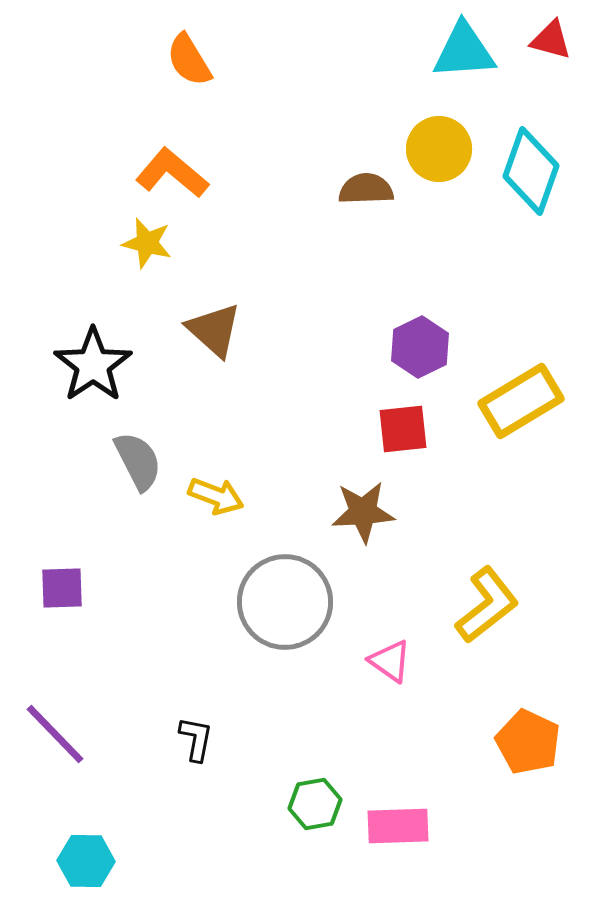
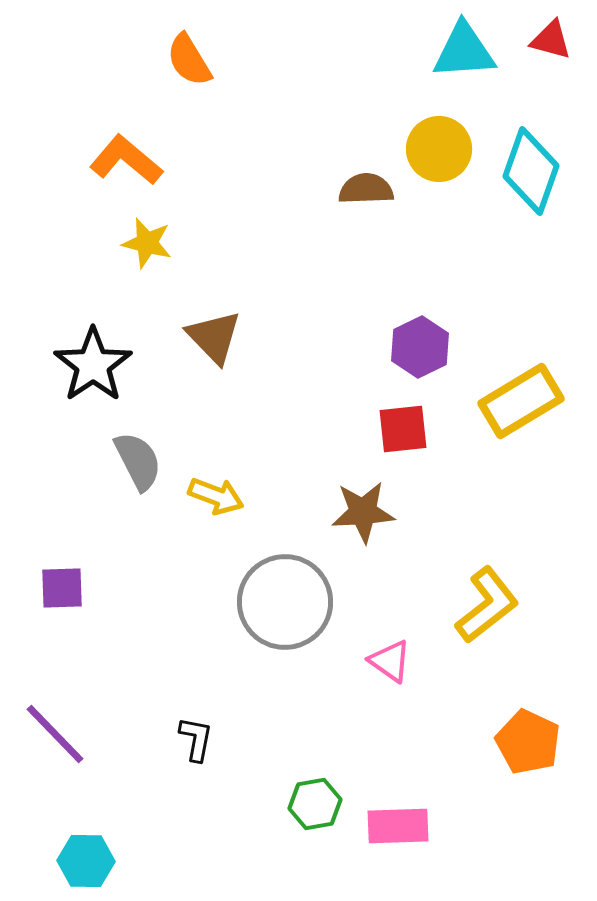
orange L-shape: moved 46 px left, 13 px up
brown triangle: moved 7 px down; rotated 4 degrees clockwise
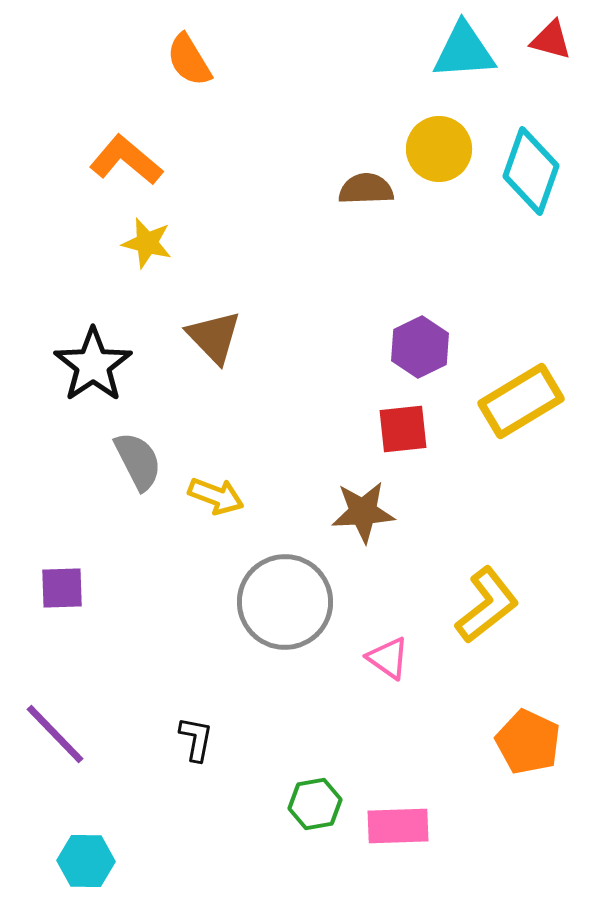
pink triangle: moved 2 px left, 3 px up
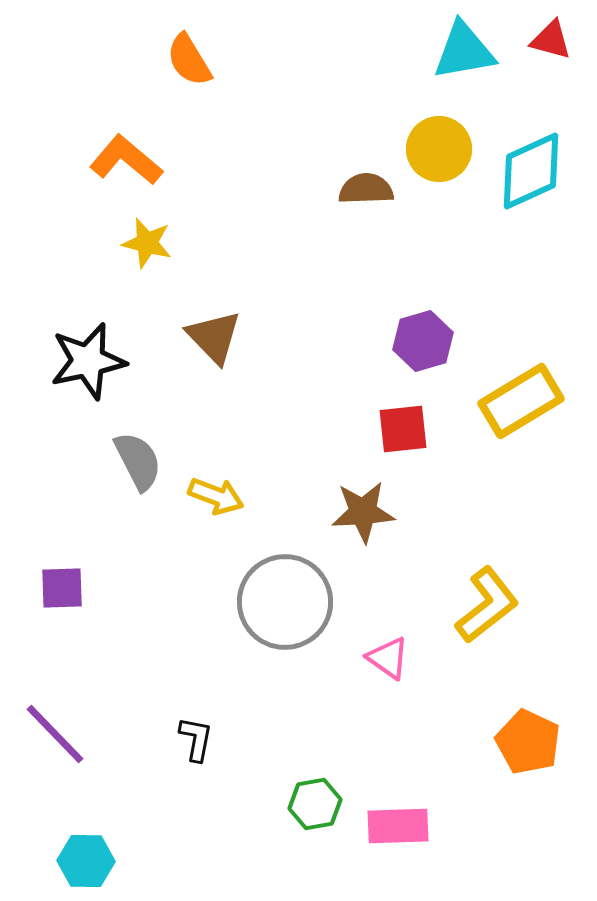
cyan triangle: rotated 6 degrees counterclockwise
cyan diamond: rotated 46 degrees clockwise
purple hexagon: moved 3 px right, 6 px up; rotated 10 degrees clockwise
black star: moved 5 px left, 4 px up; rotated 22 degrees clockwise
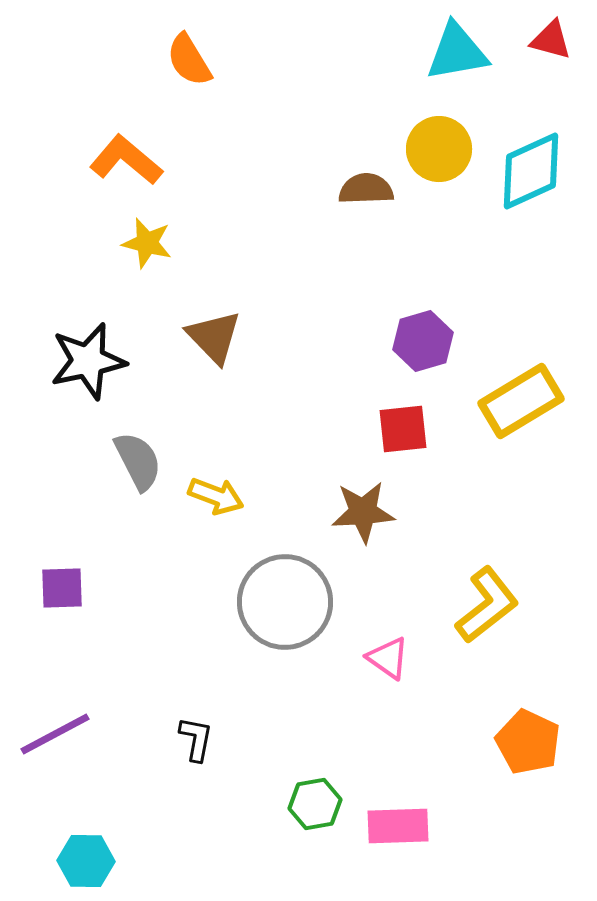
cyan triangle: moved 7 px left, 1 px down
purple line: rotated 74 degrees counterclockwise
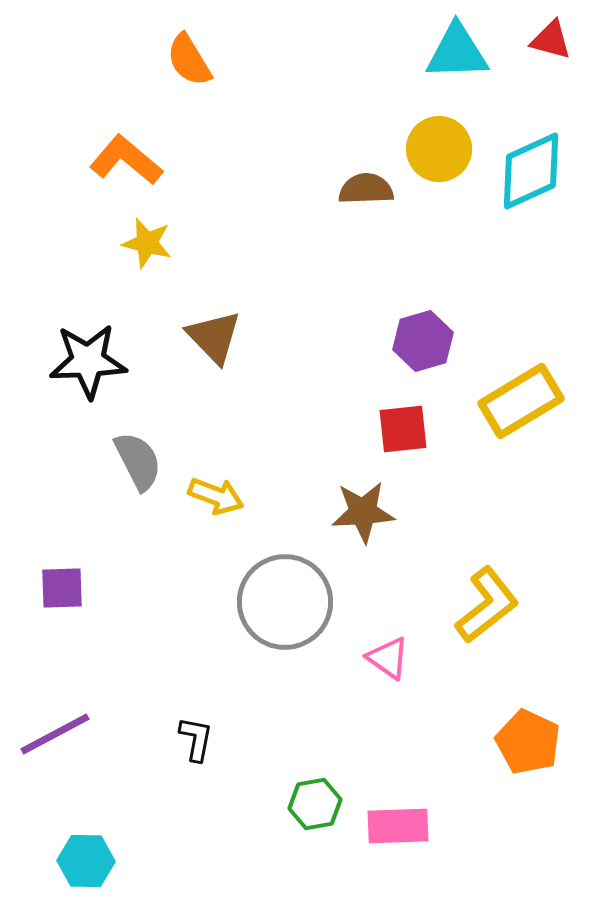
cyan triangle: rotated 8 degrees clockwise
black star: rotated 10 degrees clockwise
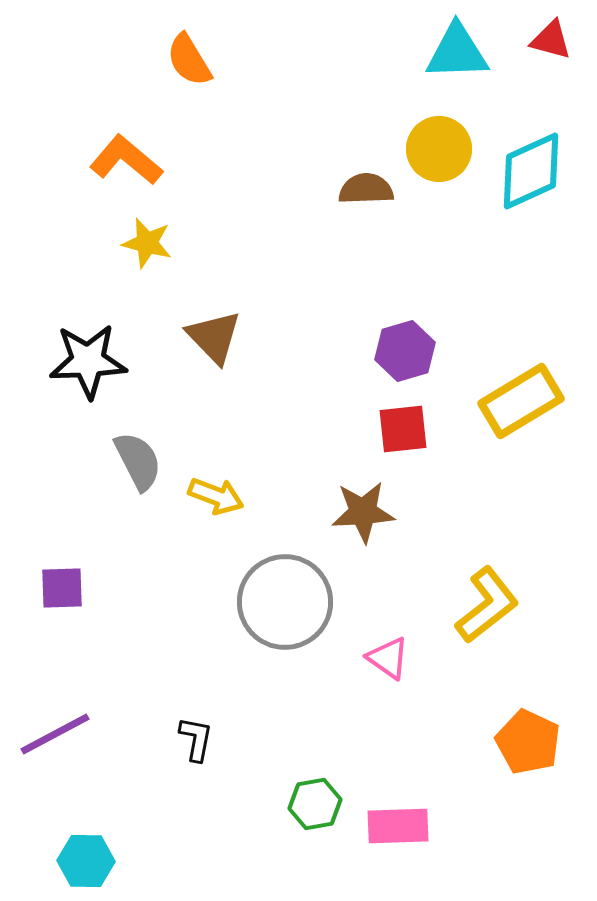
purple hexagon: moved 18 px left, 10 px down
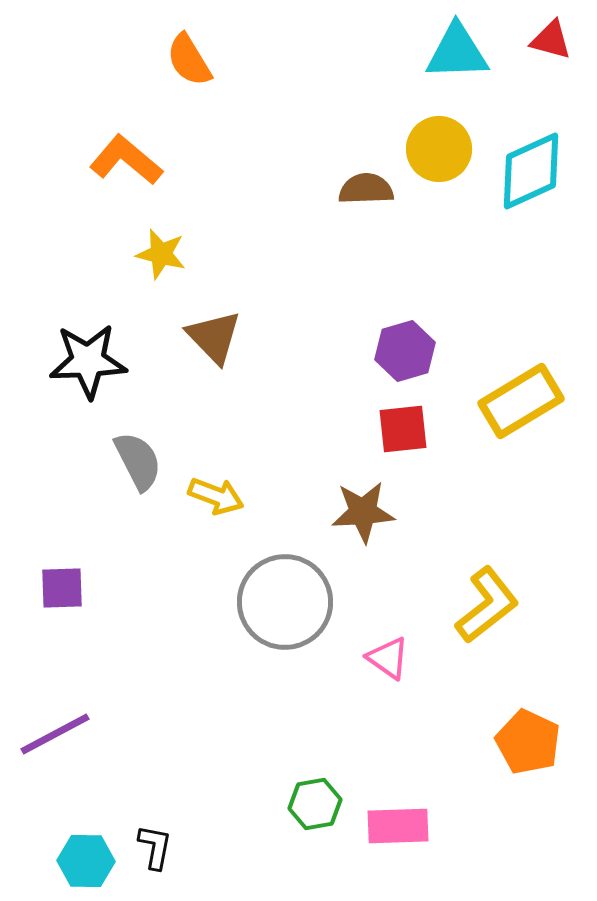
yellow star: moved 14 px right, 11 px down
black L-shape: moved 41 px left, 108 px down
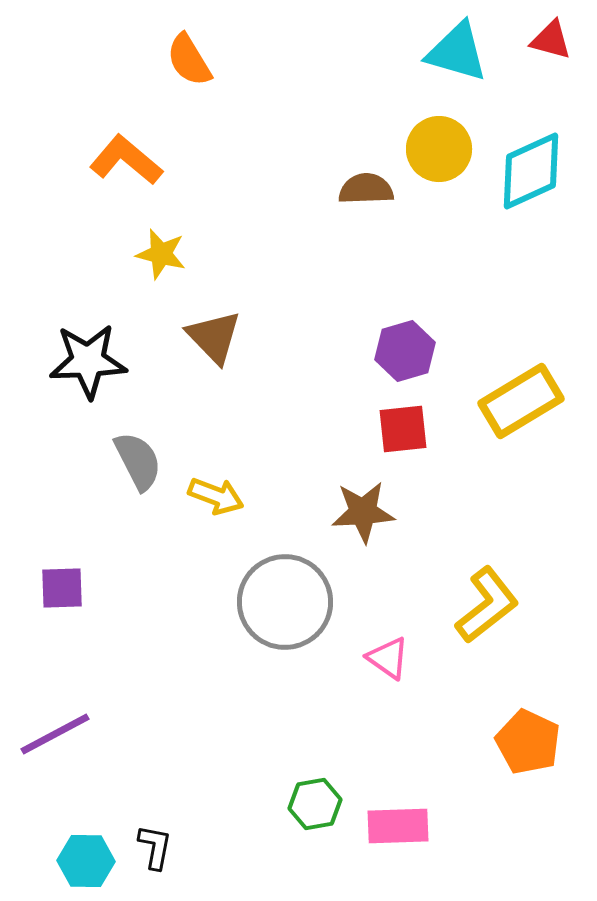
cyan triangle: rotated 18 degrees clockwise
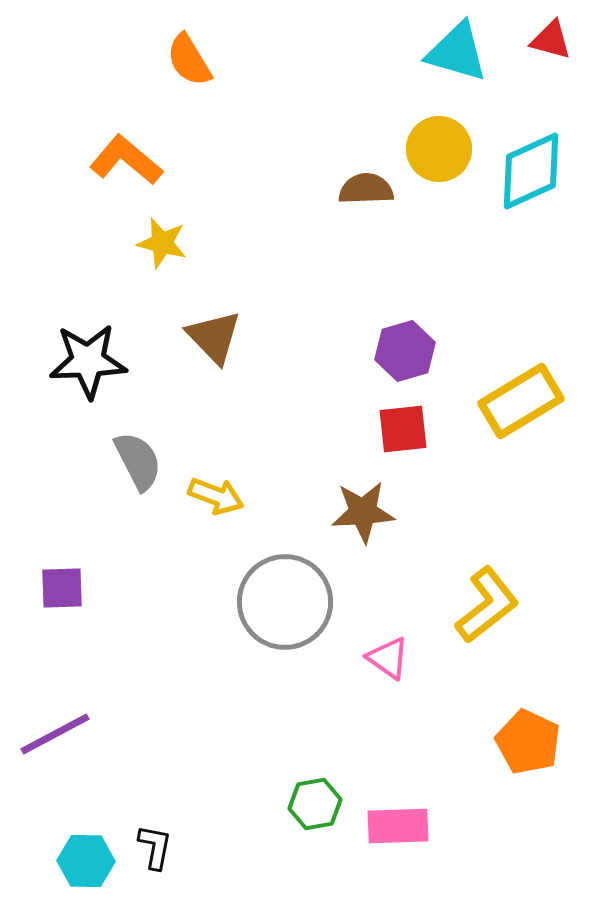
yellow star: moved 1 px right, 11 px up
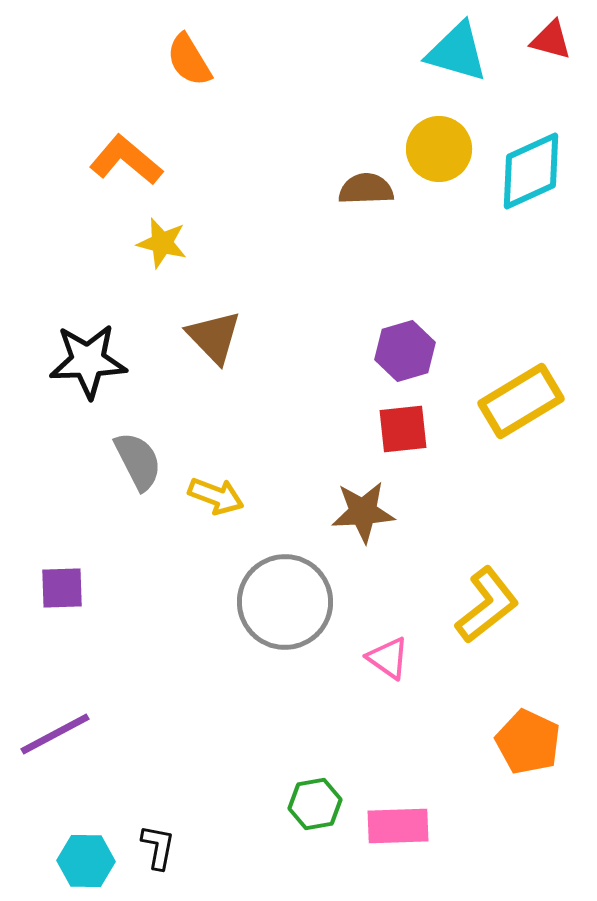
black L-shape: moved 3 px right
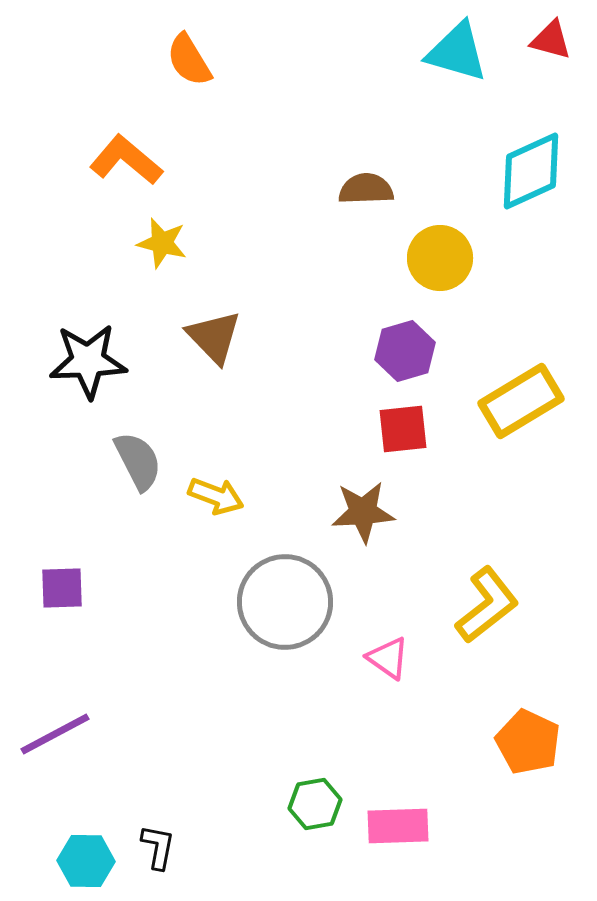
yellow circle: moved 1 px right, 109 px down
